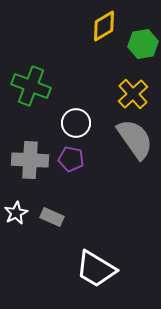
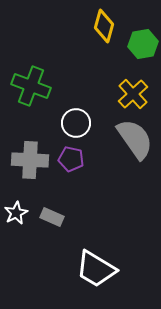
yellow diamond: rotated 44 degrees counterclockwise
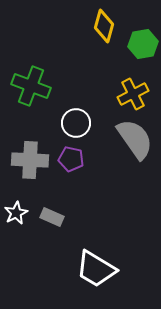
yellow cross: rotated 16 degrees clockwise
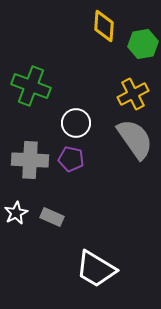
yellow diamond: rotated 12 degrees counterclockwise
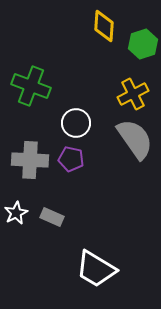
green hexagon: rotated 8 degrees counterclockwise
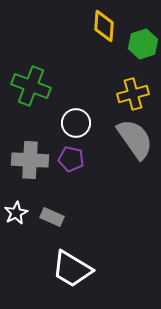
yellow cross: rotated 12 degrees clockwise
white trapezoid: moved 24 px left
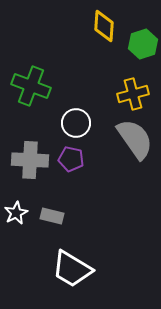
gray rectangle: moved 1 px up; rotated 10 degrees counterclockwise
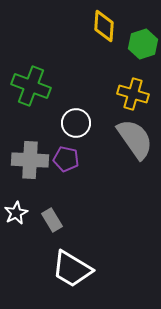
yellow cross: rotated 32 degrees clockwise
purple pentagon: moved 5 px left
gray rectangle: moved 4 px down; rotated 45 degrees clockwise
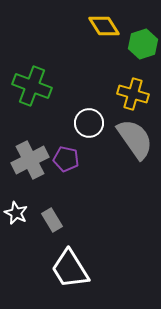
yellow diamond: rotated 36 degrees counterclockwise
green cross: moved 1 px right
white circle: moved 13 px right
gray cross: rotated 30 degrees counterclockwise
white star: rotated 20 degrees counterclockwise
white trapezoid: moved 2 px left; rotated 27 degrees clockwise
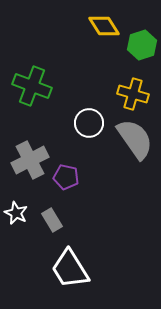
green hexagon: moved 1 px left, 1 px down
purple pentagon: moved 18 px down
